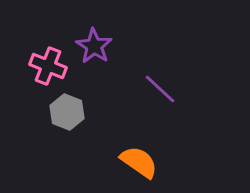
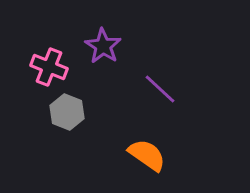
purple star: moved 9 px right
pink cross: moved 1 px right, 1 px down
orange semicircle: moved 8 px right, 7 px up
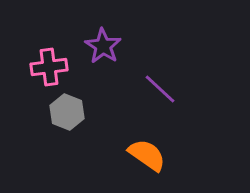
pink cross: rotated 30 degrees counterclockwise
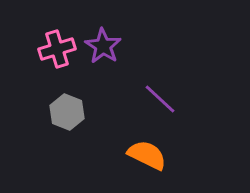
pink cross: moved 8 px right, 18 px up; rotated 9 degrees counterclockwise
purple line: moved 10 px down
orange semicircle: rotated 9 degrees counterclockwise
